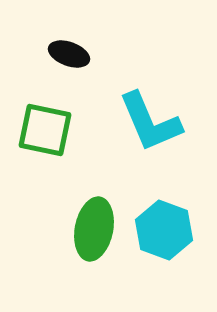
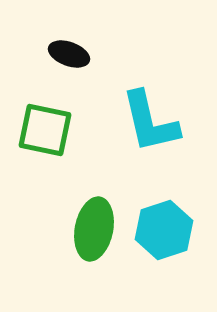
cyan L-shape: rotated 10 degrees clockwise
cyan hexagon: rotated 22 degrees clockwise
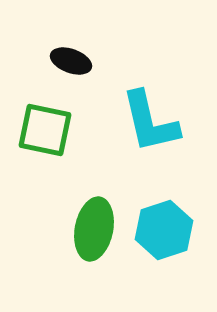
black ellipse: moved 2 px right, 7 px down
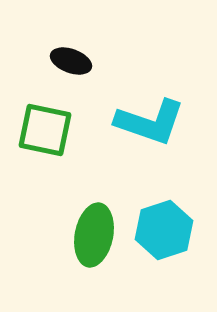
cyan L-shape: rotated 58 degrees counterclockwise
green ellipse: moved 6 px down
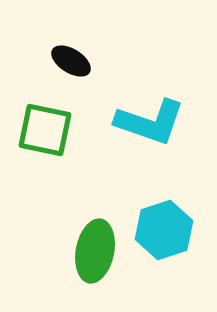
black ellipse: rotated 12 degrees clockwise
green ellipse: moved 1 px right, 16 px down
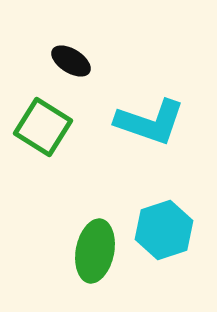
green square: moved 2 px left, 3 px up; rotated 20 degrees clockwise
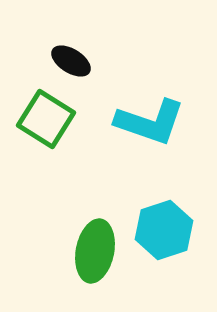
green square: moved 3 px right, 8 px up
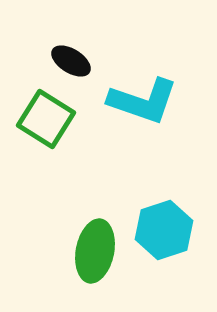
cyan L-shape: moved 7 px left, 21 px up
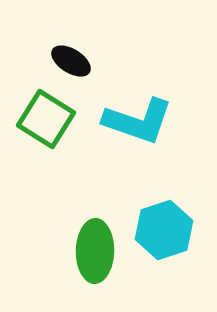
cyan L-shape: moved 5 px left, 20 px down
green ellipse: rotated 10 degrees counterclockwise
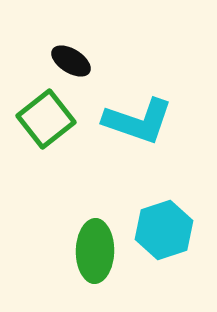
green square: rotated 20 degrees clockwise
